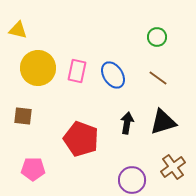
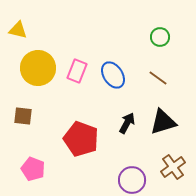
green circle: moved 3 px right
pink rectangle: rotated 10 degrees clockwise
black arrow: rotated 20 degrees clockwise
pink pentagon: rotated 20 degrees clockwise
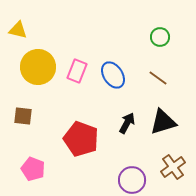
yellow circle: moved 1 px up
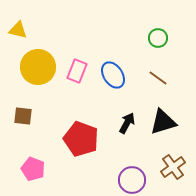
green circle: moved 2 px left, 1 px down
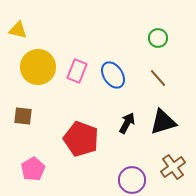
brown line: rotated 12 degrees clockwise
pink pentagon: rotated 20 degrees clockwise
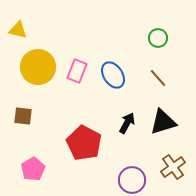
red pentagon: moved 3 px right, 4 px down; rotated 8 degrees clockwise
